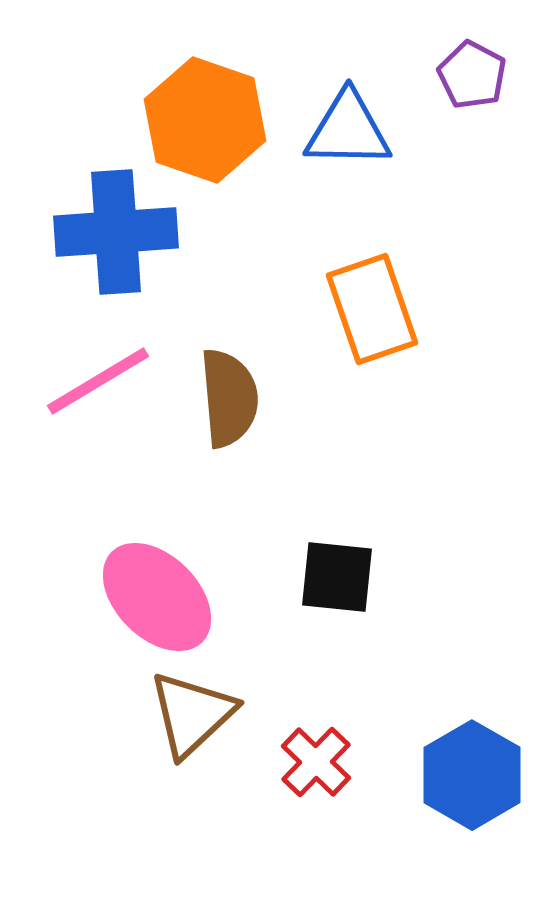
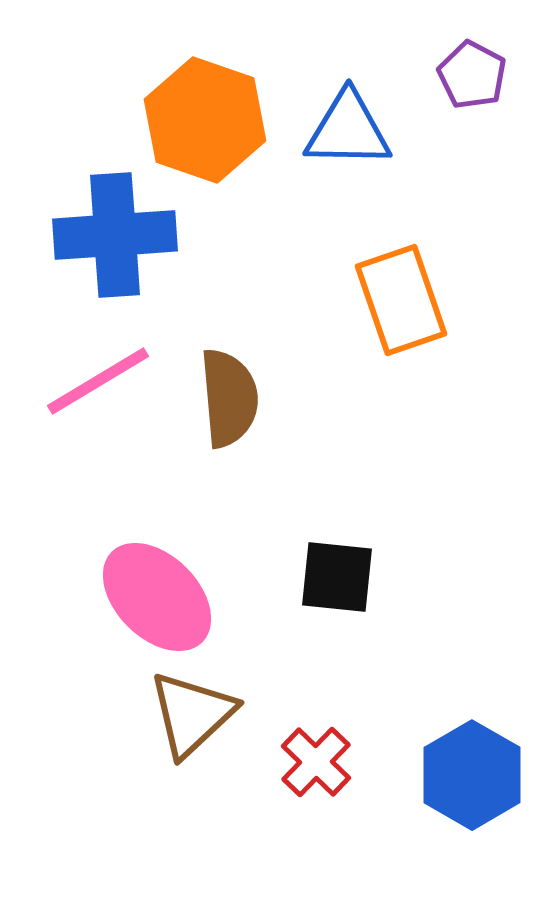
blue cross: moved 1 px left, 3 px down
orange rectangle: moved 29 px right, 9 px up
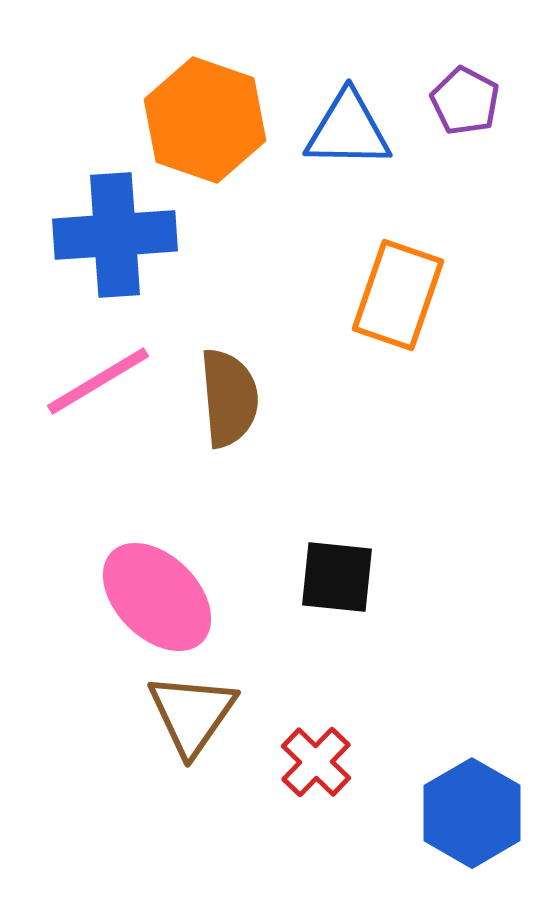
purple pentagon: moved 7 px left, 26 px down
orange rectangle: moved 3 px left, 5 px up; rotated 38 degrees clockwise
brown triangle: rotated 12 degrees counterclockwise
blue hexagon: moved 38 px down
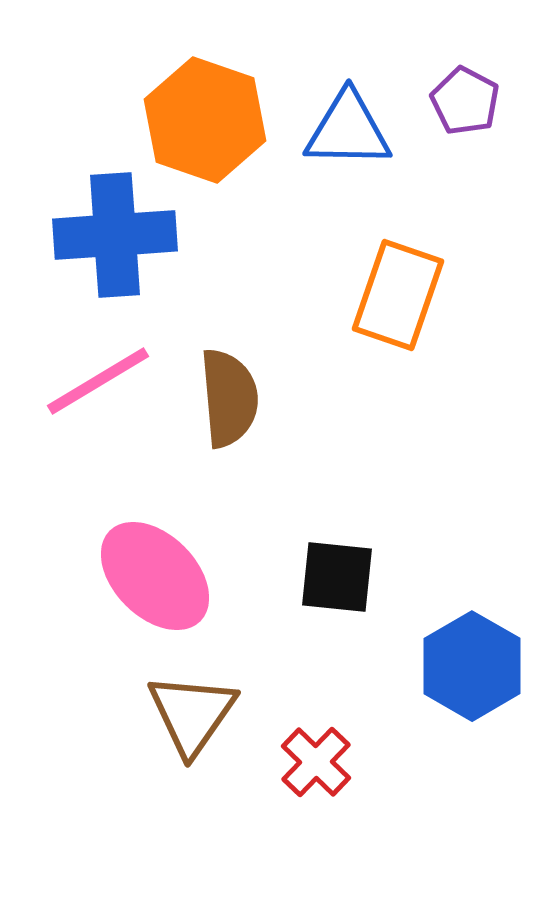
pink ellipse: moved 2 px left, 21 px up
blue hexagon: moved 147 px up
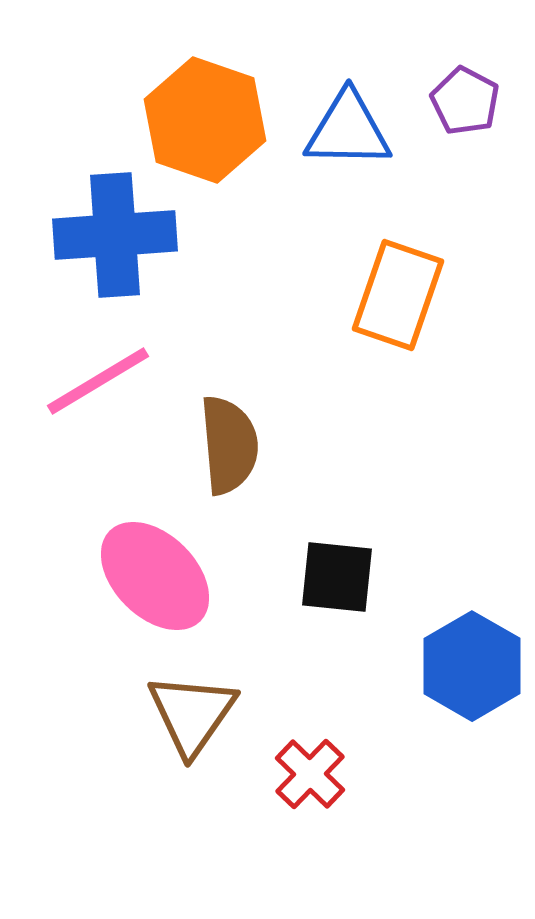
brown semicircle: moved 47 px down
red cross: moved 6 px left, 12 px down
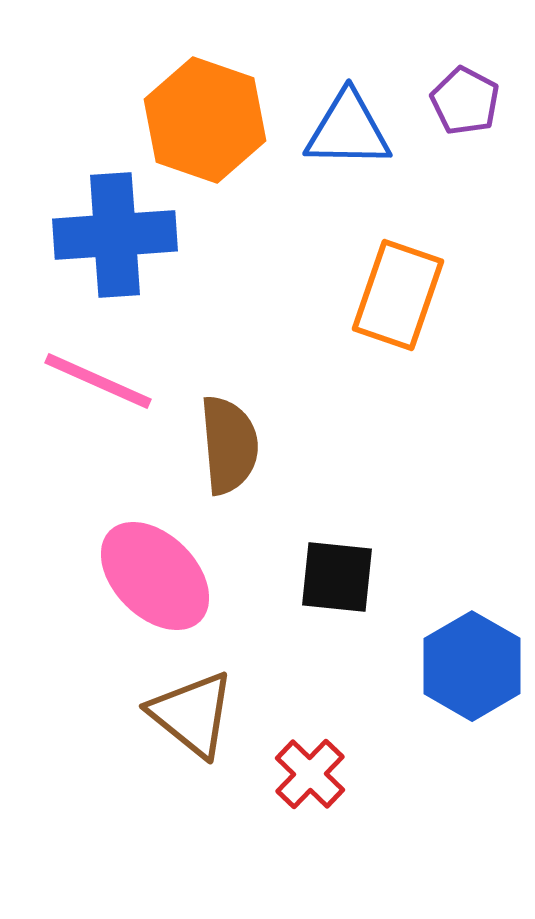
pink line: rotated 55 degrees clockwise
brown triangle: rotated 26 degrees counterclockwise
